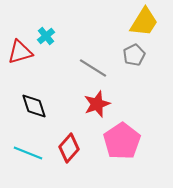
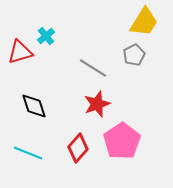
red diamond: moved 9 px right
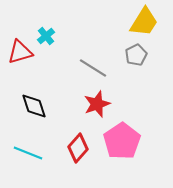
gray pentagon: moved 2 px right
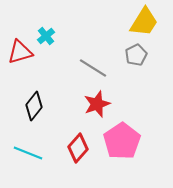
black diamond: rotated 56 degrees clockwise
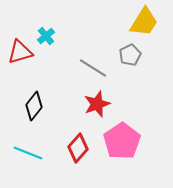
gray pentagon: moved 6 px left
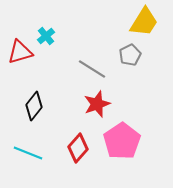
gray line: moved 1 px left, 1 px down
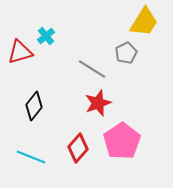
gray pentagon: moved 4 px left, 2 px up
red star: moved 1 px right, 1 px up
cyan line: moved 3 px right, 4 px down
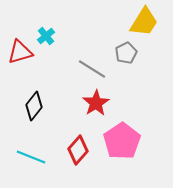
red star: moved 2 px left; rotated 12 degrees counterclockwise
red diamond: moved 2 px down
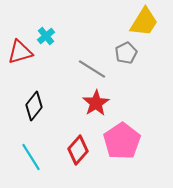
cyan line: rotated 36 degrees clockwise
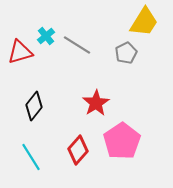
gray line: moved 15 px left, 24 px up
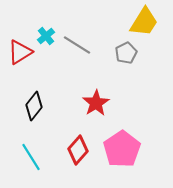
red triangle: rotated 16 degrees counterclockwise
pink pentagon: moved 8 px down
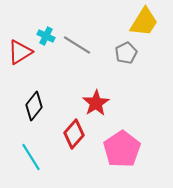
cyan cross: rotated 24 degrees counterclockwise
red diamond: moved 4 px left, 16 px up
